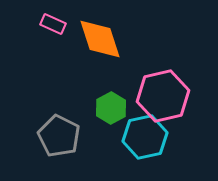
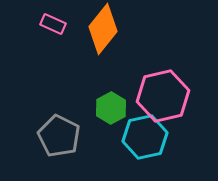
orange diamond: moved 3 px right, 10 px up; rotated 57 degrees clockwise
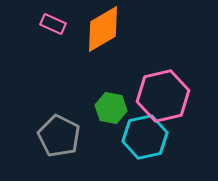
orange diamond: rotated 21 degrees clockwise
green hexagon: rotated 20 degrees counterclockwise
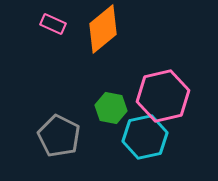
orange diamond: rotated 9 degrees counterclockwise
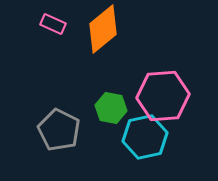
pink hexagon: rotated 9 degrees clockwise
gray pentagon: moved 6 px up
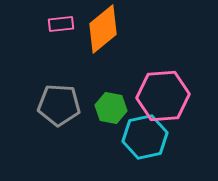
pink rectangle: moved 8 px right; rotated 30 degrees counterclockwise
gray pentagon: moved 25 px up; rotated 24 degrees counterclockwise
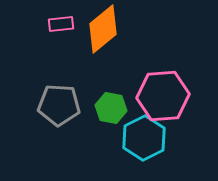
cyan hexagon: moved 1 px left, 1 px down; rotated 15 degrees counterclockwise
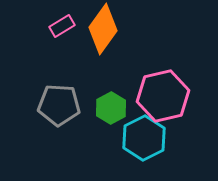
pink rectangle: moved 1 px right, 2 px down; rotated 25 degrees counterclockwise
orange diamond: rotated 15 degrees counterclockwise
pink hexagon: rotated 9 degrees counterclockwise
green hexagon: rotated 20 degrees clockwise
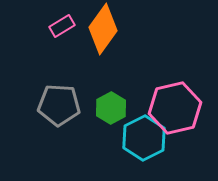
pink hexagon: moved 12 px right, 12 px down
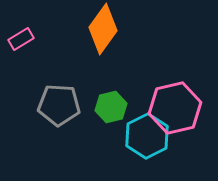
pink rectangle: moved 41 px left, 13 px down
green hexagon: moved 1 px up; rotated 16 degrees clockwise
cyan hexagon: moved 3 px right, 2 px up
